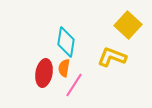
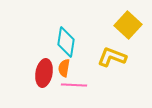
pink line: rotated 60 degrees clockwise
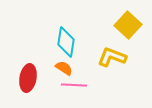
orange semicircle: rotated 114 degrees clockwise
red ellipse: moved 16 px left, 5 px down
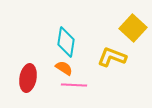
yellow square: moved 5 px right, 3 px down
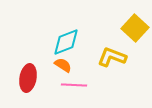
yellow square: moved 2 px right
cyan diamond: rotated 60 degrees clockwise
orange semicircle: moved 1 px left, 3 px up
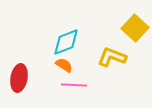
orange semicircle: moved 1 px right
red ellipse: moved 9 px left
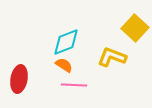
red ellipse: moved 1 px down
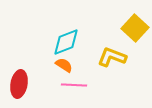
red ellipse: moved 5 px down
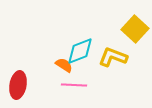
yellow square: moved 1 px down
cyan diamond: moved 14 px right, 9 px down
yellow L-shape: moved 1 px right
red ellipse: moved 1 px left, 1 px down
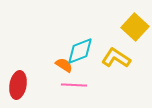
yellow square: moved 2 px up
yellow L-shape: moved 3 px right, 1 px down; rotated 12 degrees clockwise
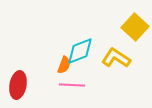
orange semicircle: rotated 78 degrees clockwise
pink line: moved 2 px left
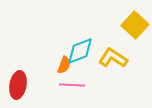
yellow square: moved 2 px up
yellow L-shape: moved 3 px left
